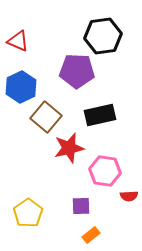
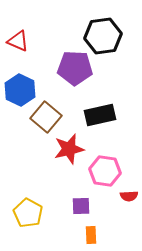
purple pentagon: moved 2 px left, 3 px up
blue hexagon: moved 1 px left, 3 px down; rotated 8 degrees counterclockwise
red star: moved 1 px down
yellow pentagon: rotated 8 degrees counterclockwise
orange rectangle: rotated 54 degrees counterclockwise
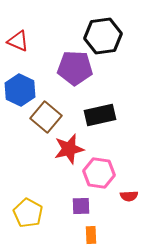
pink hexagon: moved 6 px left, 2 px down
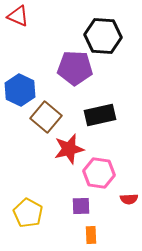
black hexagon: rotated 12 degrees clockwise
red triangle: moved 25 px up
red semicircle: moved 3 px down
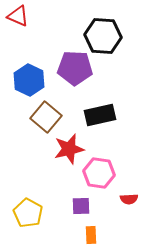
blue hexagon: moved 9 px right, 10 px up
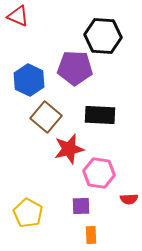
black rectangle: rotated 16 degrees clockwise
